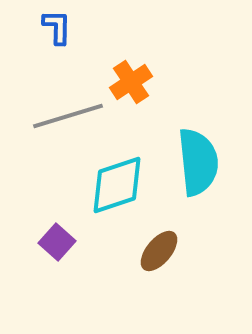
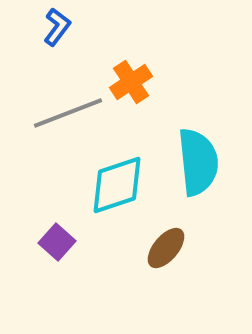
blue L-shape: rotated 36 degrees clockwise
gray line: moved 3 px up; rotated 4 degrees counterclockwise
brown ellipse: moved 7 px right, 3 px up
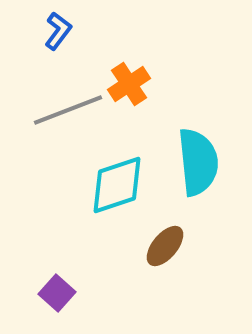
blue L-shape: moved 1 px right, 4 px down
orange cross: moved 2 px left, 2 px down
gray line: moved 3 px up
purple square: moved 51 px down
brown ellipse: moved 1 px left, 2 px up
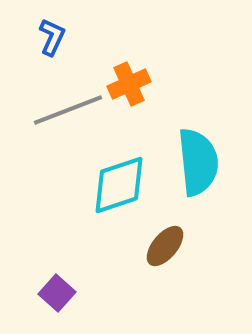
blue L-shape: moved 6 px left, 6 px down; rotated 12 degrees counterclockwise
orange cross: rotated 9 degrees clockwise
cyan diamond: moved 2 px right
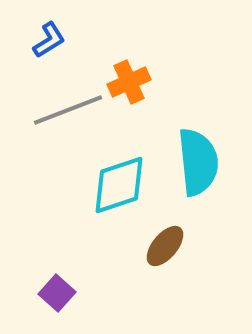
blue L-shape: moved 3 px left, 3 px down; rotated 33 degrees clockwise
orange cross: moved 2 px up
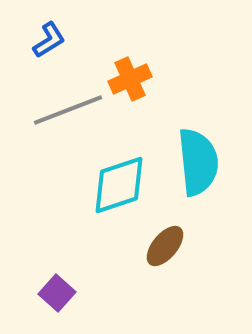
orange cross: moved 1 px right, 3 px up
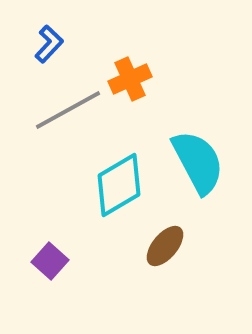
blue L-shape: moved 4 px down; rotated 15 degrees counterclockwise
gray line: rotated 8 degrees counterclockwise
cyan semicircle: rotated 22 degrees counterclockwise
cyan diamond: rotated 12 degrees counterclockwise
purple square: moved 7 px left, 32 px up
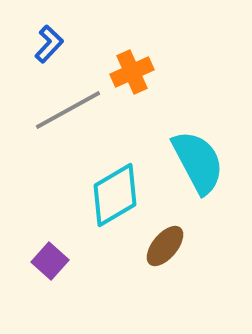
orange cross: moved 2 px right, 7 px up
cyan diamond: moved 4 px left, 10 px down
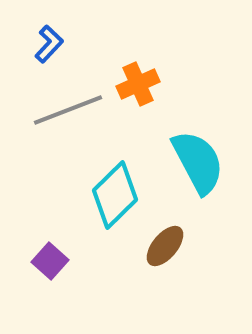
orange cross: moved 6 px right, 12 px down
gray line: rotated 8 degrees clockwise
cyan diamond: rotated 14 degrees counterclockwise
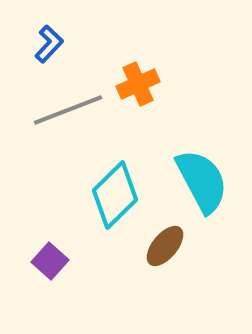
cyan semicircle: moved 4 px right, 19 px down
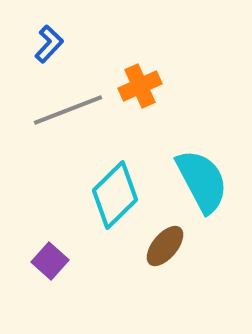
orange cross: moved 2 px right, 2 px down
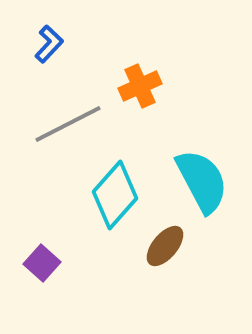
gray line: moved 14 px down; rotated 6 degrees counterclockwise
cyan diamond: rotated 4 degrees counterclockwise
purple square: moved 8 px left, 2 px down
